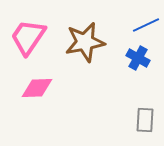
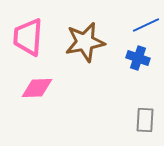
pink trapezoid: rotated 30 degrees counterclockwise
blue cross: rotated 10 degrees counterclockwise
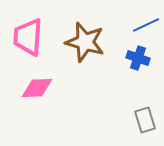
brown star: rotated 27 degrees clockwise
gray rectangle: rotated 20 degrees counterclockwise
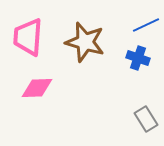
gray rectangle: moved 1 px right, 1 px up; rotated 15 degrees counterclockwise
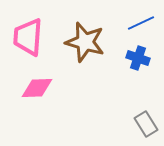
blue line: moved 5 px left, 2 px up
gray rectangle: moved 5 px down
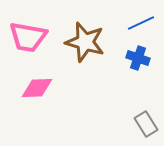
pink trapezoid: rotated 84 degrees counterclockwise
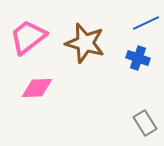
blue line: moved 5 px right
pink trapezoid: rotated 132 degrees clockwise
brown star: moved 1 px down
gray rectangle: moved 1 px left, 1 px up
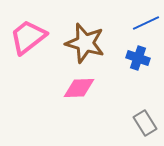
pink diamond: moved 42 px right
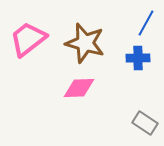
blue line: rotated 36 degrees counterclockwise
pink trapezoid: moved 2 px down
blue cross: rotated 20 degrees counterclockwise
gray rectangle: rotated 25 degrees counterclockwise
